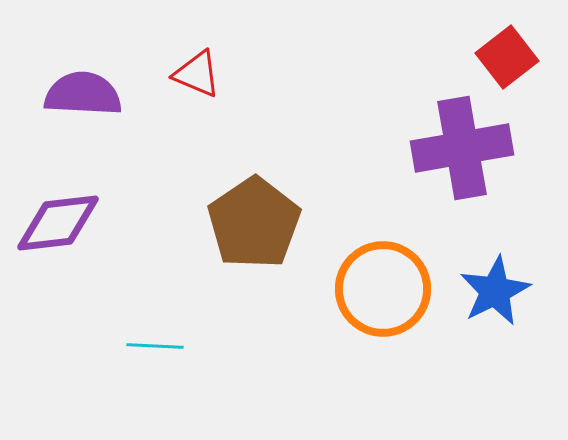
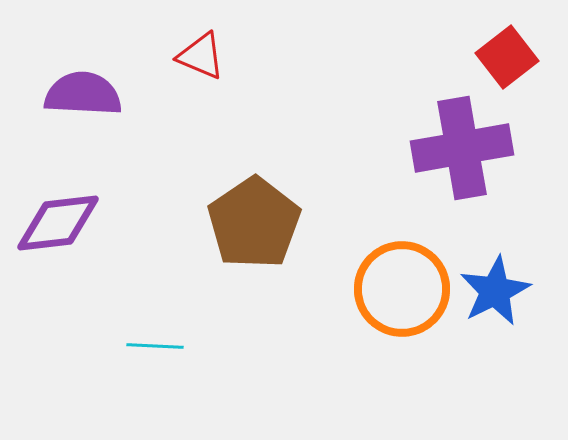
red triangle: moved 4 px right, 18 px up
orange circle: moved 19 px right
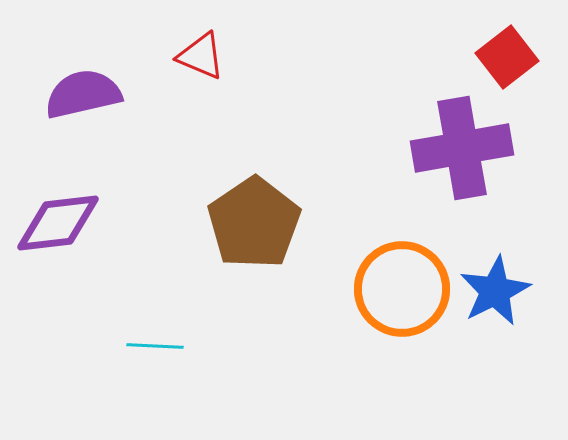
purple semicircle: rotated 16 degrees counterclockwise
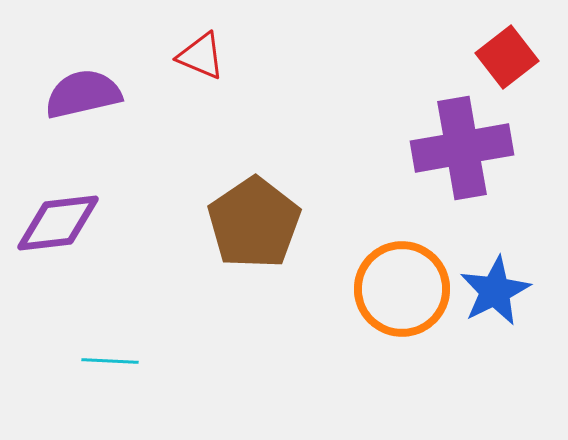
cyan line: moved 45 px left, 15 px down
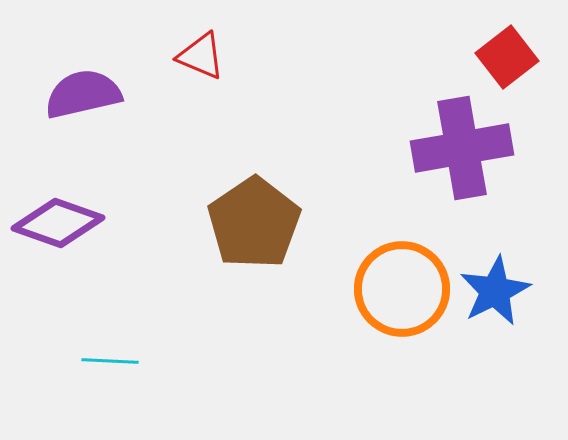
purple diamond: rotated 26 degrees clockwise
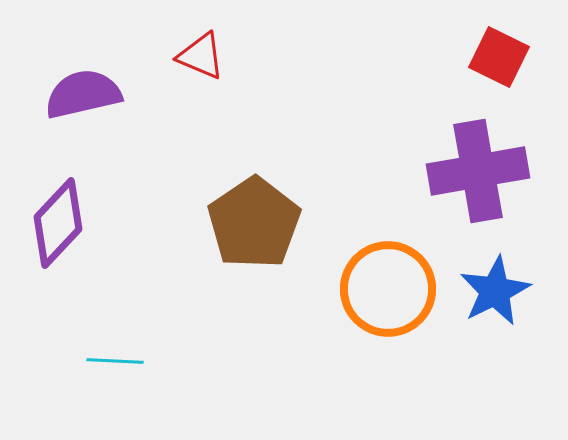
red square: moved 8 px left; rotated 26 degrees counterclockwise
purple cross: moved 16 px right, 23 px down
purple diamond: rotated 66 degrees counterclockwise
orange circle: moved 14 px left
cyan line: moved 5 px right
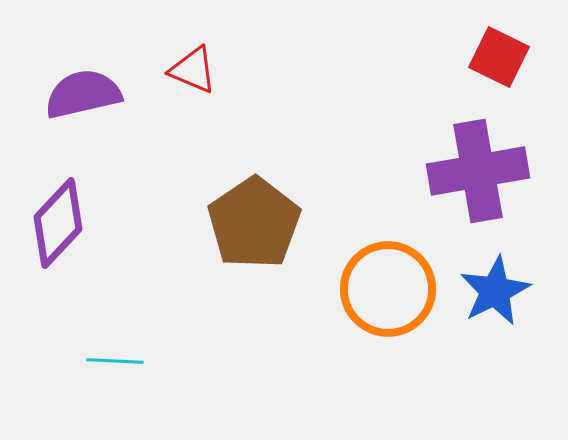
red triangle: moved 8 px left, 14 px down
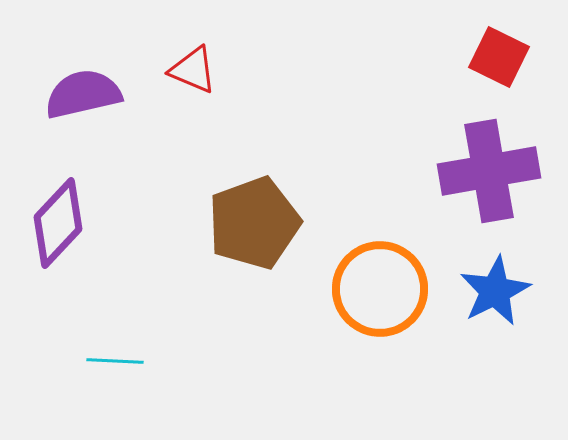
purple cross: moved 11 px right
brown pentagon: rotated 14 degrees clockwise
orange circle: moved 8 px left
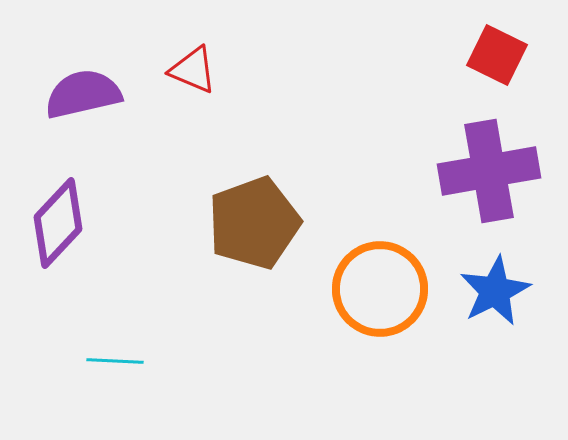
red square: moved 2 px left, 2 px up
